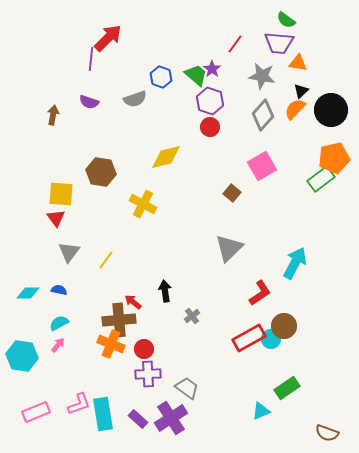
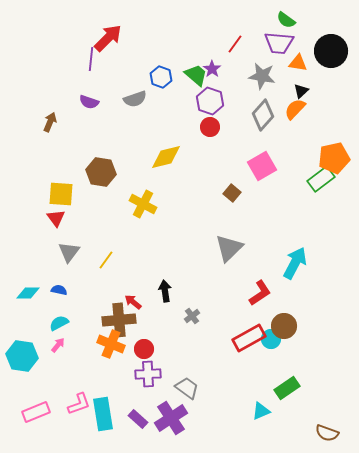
black circle at (331, 110): moved 59 px up
brown arrow at (53, 115): moved 3 px left, 7 px down; rotated 12 degrees clockwise
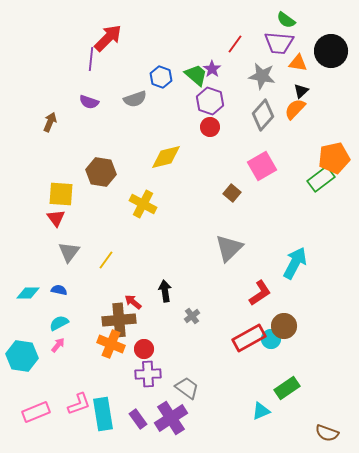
purple rectangle at (138, 419): rotated 12 degrees clockwise
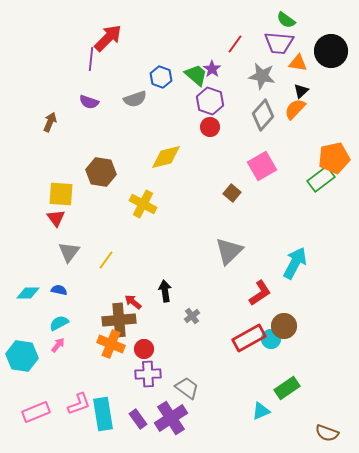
gray triangle at (229, 248): moved 3 px down
